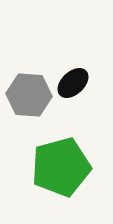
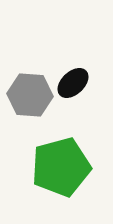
gray hexagon: moved 1 px right
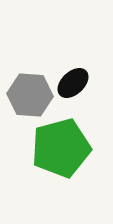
green pentagon: moved 19 px up
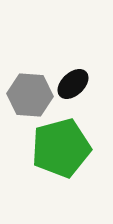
black ellipse: moved 1 px down
